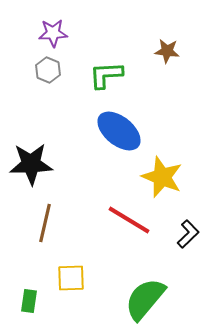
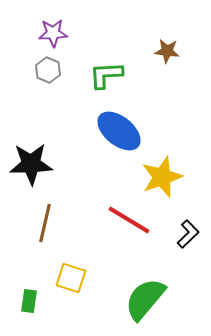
yellow star: rotated 30 degrees clockwise
yellow square: rotated 20 degrees clockwise
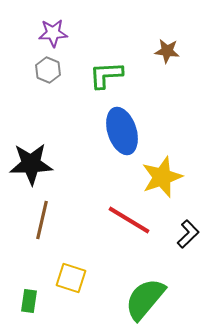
blue ellipse: moved 3 px right; rotated 33 degrees clockwise
brown line: moved 3 px left, 3 px up
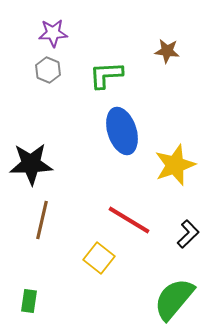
yellow star: moved 13 px right, 12 px up
yellow square: moved 28 px right, 20 px up; rotated 20 degrees clockwise
green semicircle: moved 29 px right
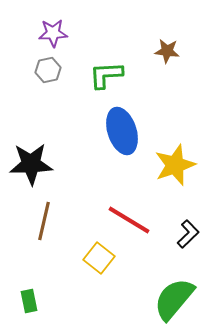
gray hexagon: rotated 25 degrees clockwise
brown line: moved 2 px right, 1 px down
green rectangle: rotated 20 degrees counterclockwise
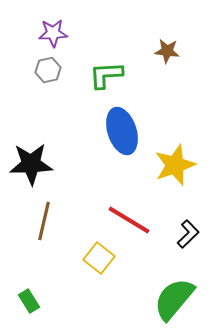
green rectangle: rotated 20 degrees counterclockwise
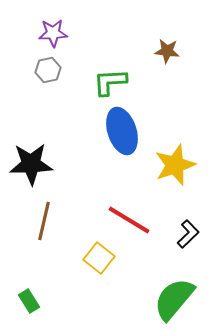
green L-shape: moved 4 px right, 7 px down
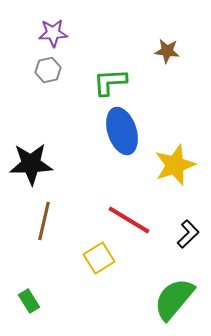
yellow square: rotated 20 degrees clockwise
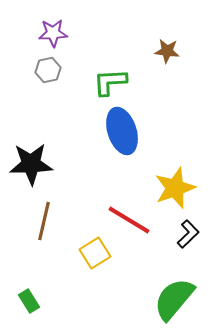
yellow star: moved 23 px down
yellow square: moved 4 px left, 5 px up
